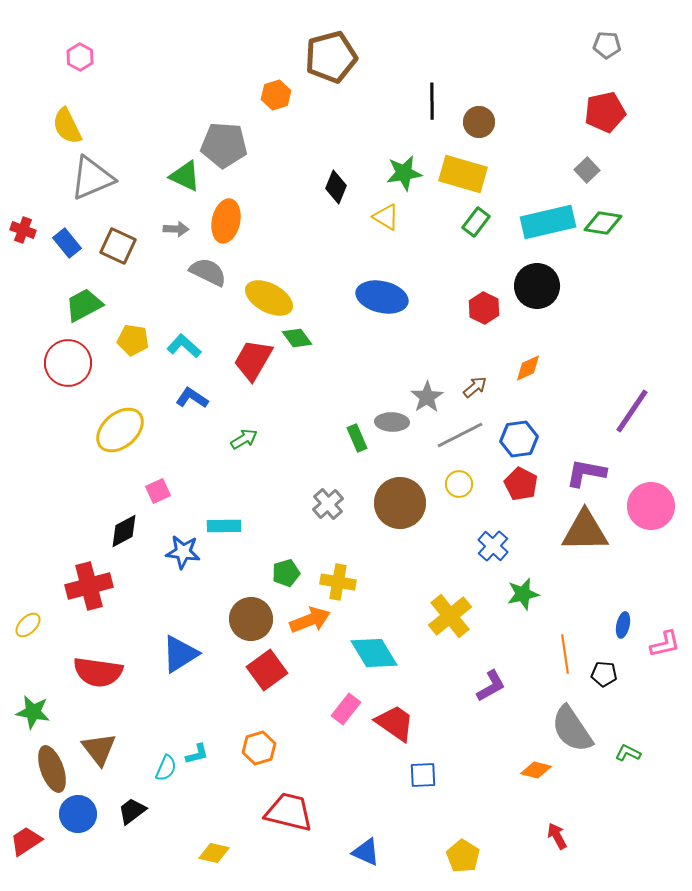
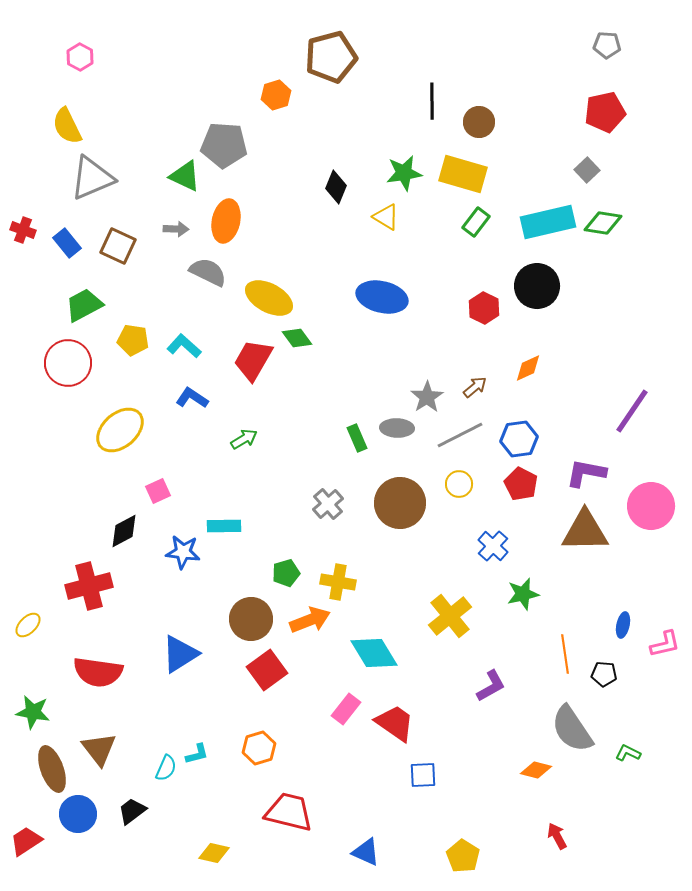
gray ellipse at (392, 422): moved 5 px right, 6 px down
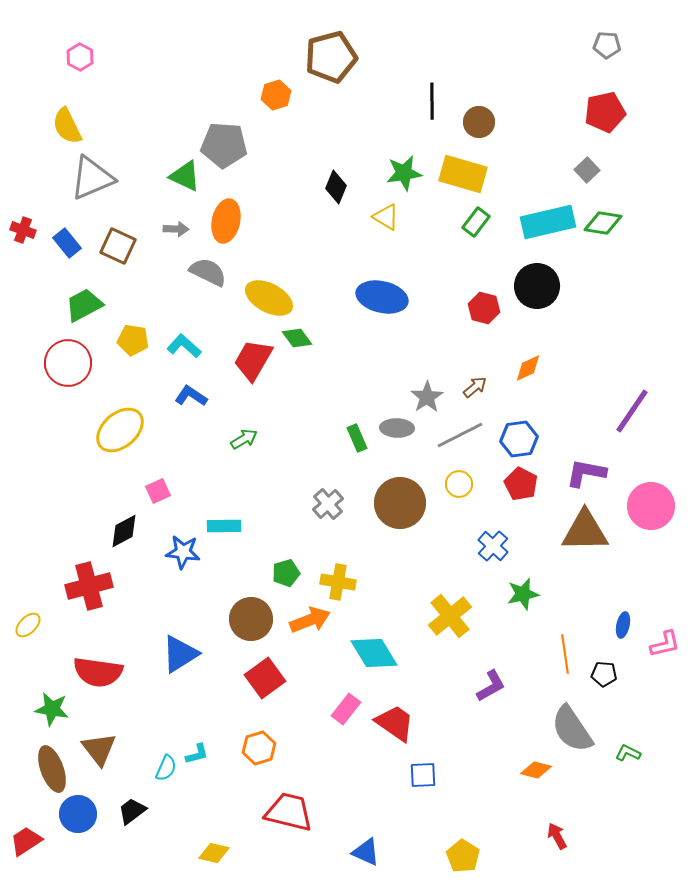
red hexagon at (484, 308): rotated 12 degrees counterclockwise
blue L-shape at (192, 398): moved 1 px left, 2 px up
red square at (267, 670): moved 2 px left, 8 px down
green star at (33, 712): moved 19 px right, 3 px up
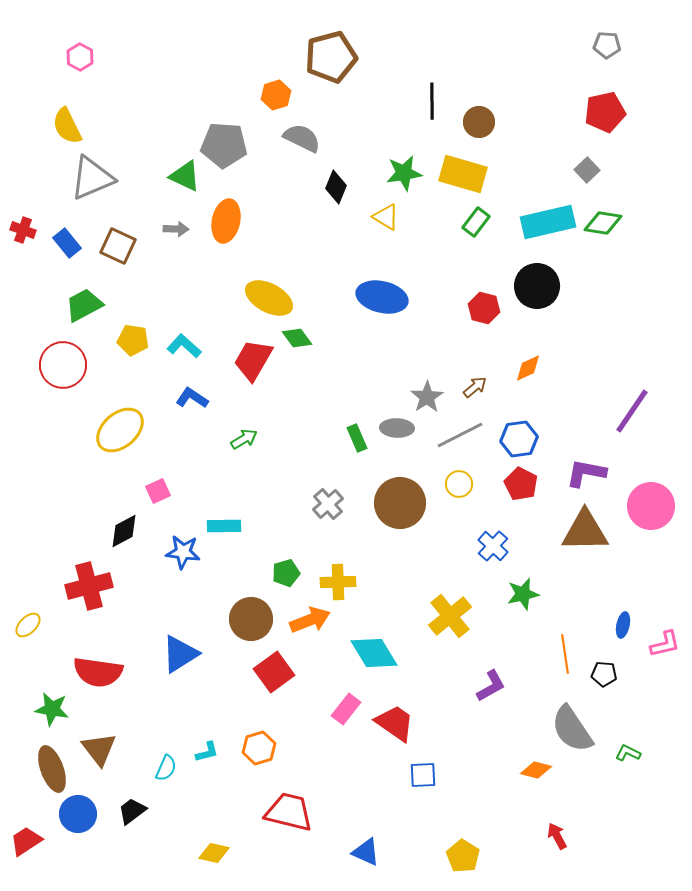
gray semicircle at (208, 272): moved 94 px right, 134 px up
red circle at (68, 363): moved 5 px left, 2 px down
blue L-shape at (191, 396): moved 1 px right, 2 px down
yellow cross at (338, 582): rotated 12 degrees counterclockwise
red square at (265, 678): moved 9 px right, 6 px up
cyan L-shape at (197, 754): moved 10 px right, 2 px up
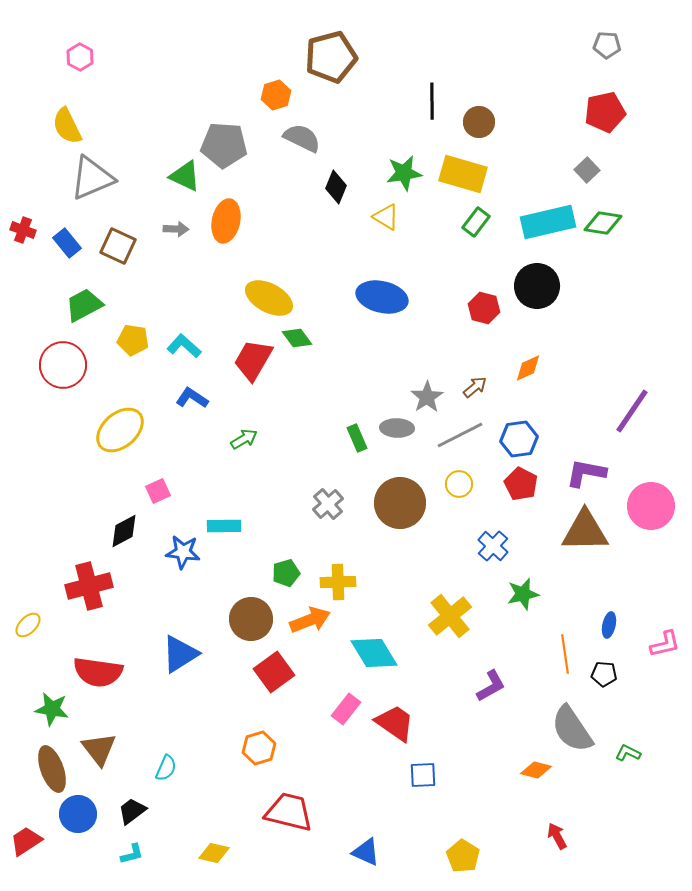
blue ellipse at (623, 625): moved 14 px left
cyan L-shape at (207, 752): moved 75 px left, 102 px down
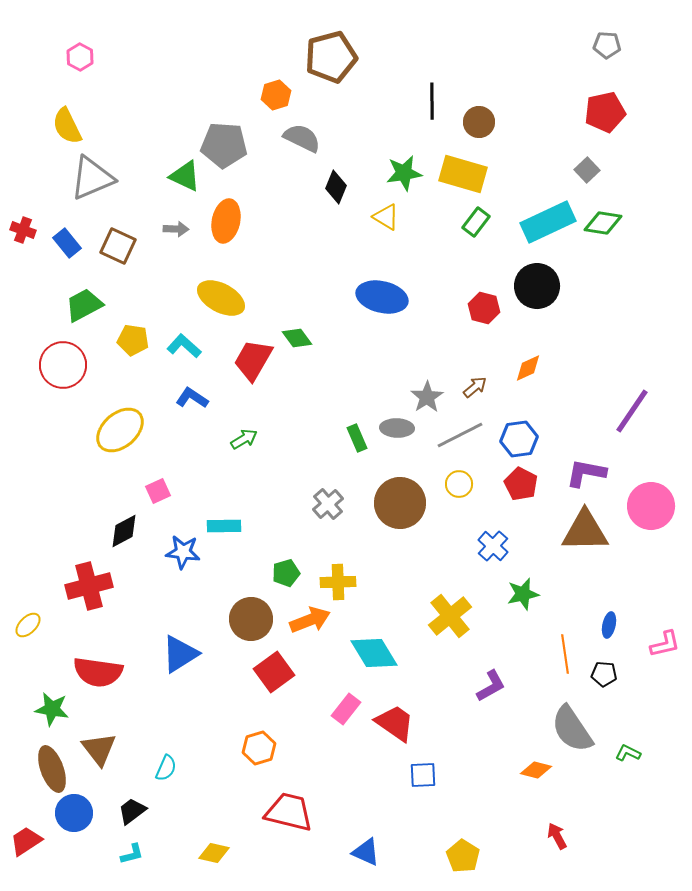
cyan rectangle at (548, 222): rotated 12 degrees counterclockwise
yellow ellipse at (269, 298): moved 48 px left
blue circle at (78, 814): moved 4 px left, 1 px up
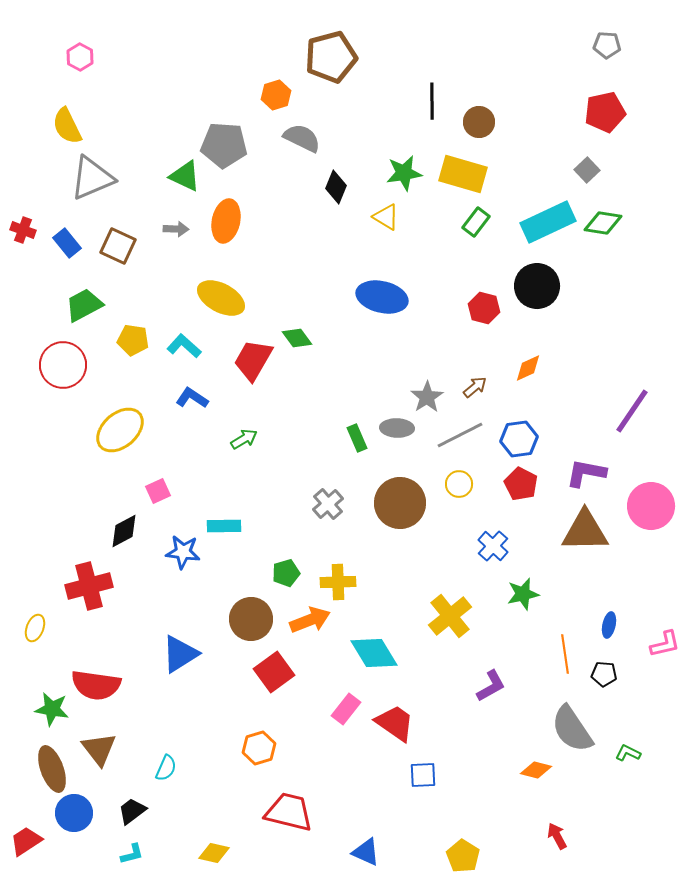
yellow ellipse at (28, 625): moved 7 px right, 3 px down; rotated 24 degrees counterclockwise
red semicircle at (98, 672): moved 2 px left, 13 px down
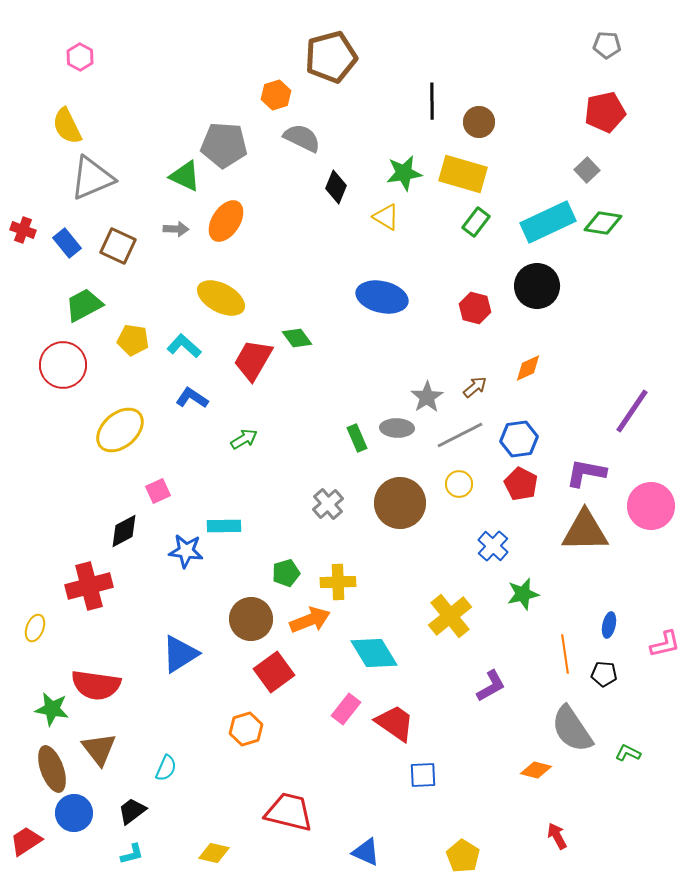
orange ellipse at (226, 221): rotated 21 degrees clockwise
red hexagon at (484, 308): moved 9 px left
blue star at (183, 552): moved 3 px right, 1 px up
orange hexagon at (259, 748): moved 13 px left, 19 px up
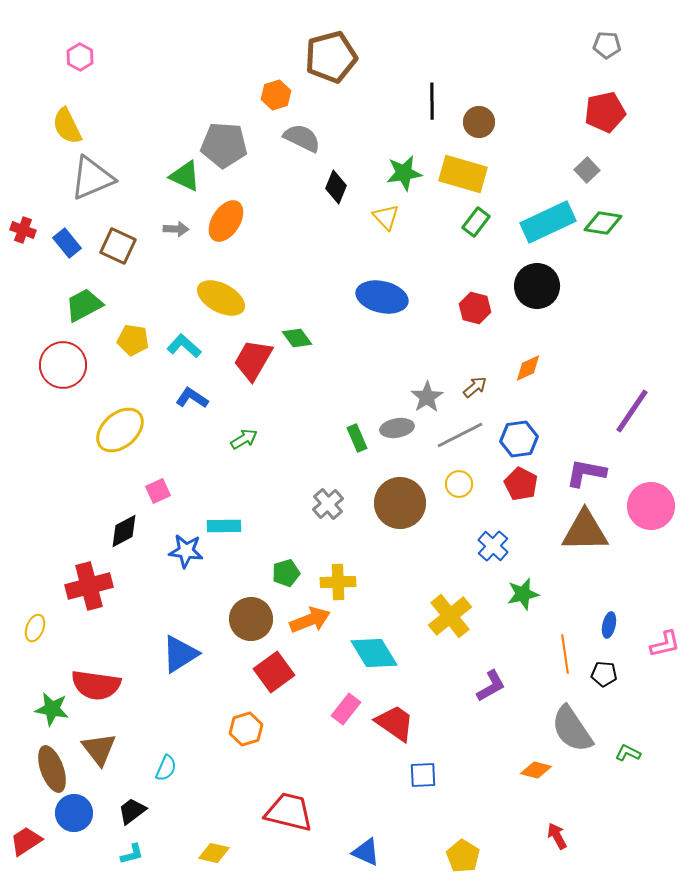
yellow triangle at (386, 217): rotated 16 degrees clockwise
gray ellipse at (397, 428): rotated 12 degrees counterclockwise
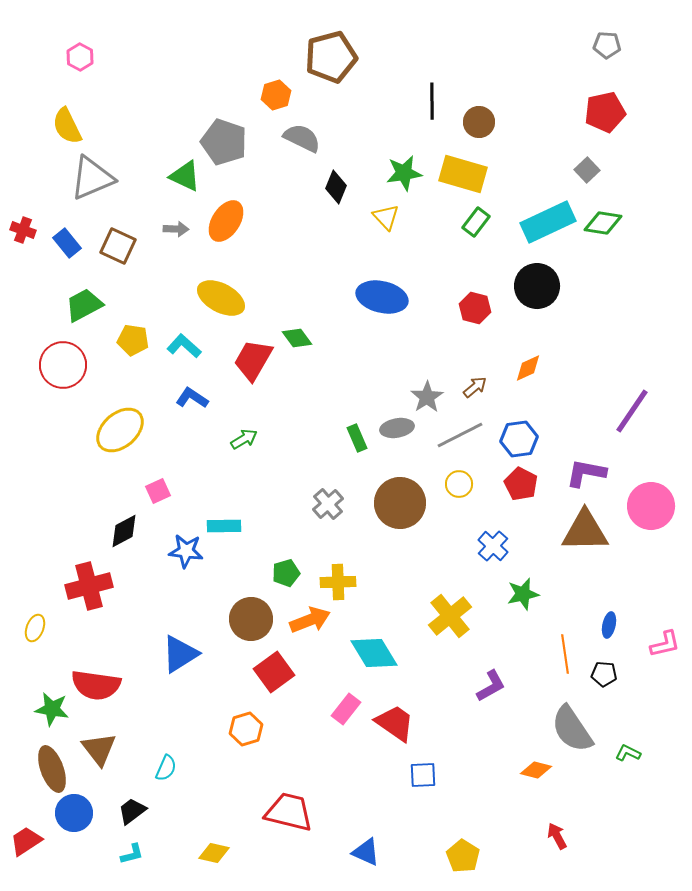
gray pentagon at (224, 145): moved 3 px up; rotated 15 degrees clockwise
